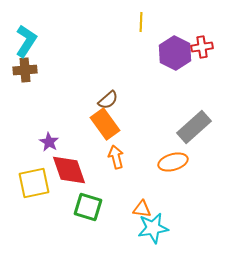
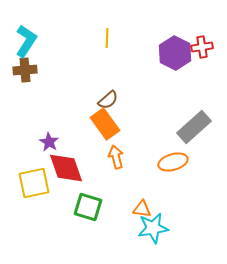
yellow line: moved 34 px left, 16 px down
red diamond: moved 3 px left, 2 px up
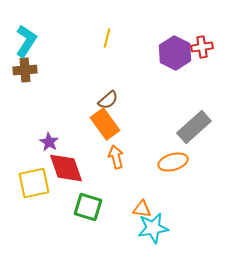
yellow line: rotated 12 degrees clockwise
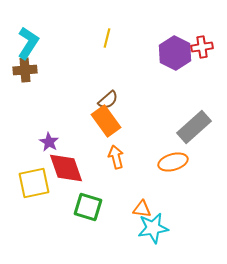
cyan L-shape: moved 2 px right, 2 px down
orange rectangle: moved 1 px right, 3 px up
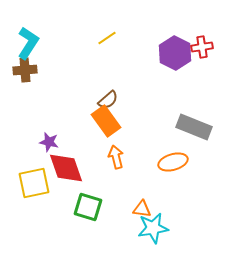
yellow line: rotated 42 degrees clockwise
gray rectangle: rotated 64 degrees clockwise
purple star: rotated 18 degrees counterclockwise
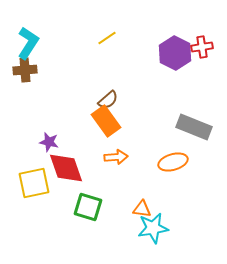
orange arrow: rotated 100 degrees clockwise
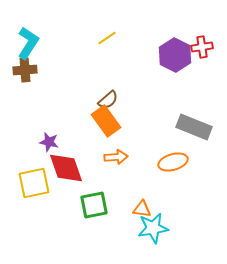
purple hexagon: moved 2 px down
green square: moved 6 px right, 2 px up; rotated 28 degrees counterclockwise
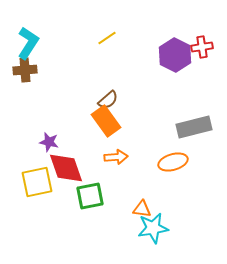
gray rectangle: rotated 36 degrees counterclockwise
yellow square: moved 3 px right, 1 px up
green square: moved 4 px left, 9 px up
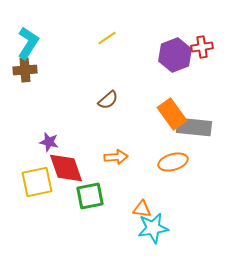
purple hexagon: rotated 12 degrees clockwise
orange rectangle: moved 66 px right, 7 px up
gray rectangle: rotated 20 degrees clockwise
